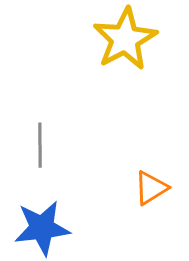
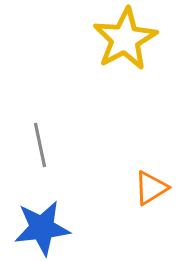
gray line: rotated 12 degrees counterclockwise
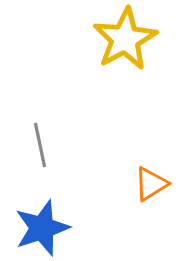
orange triangle: moved 4 px up
blue star: rotated 12 degrees counterclockwise
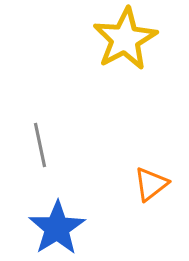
orange triangle: rotated 6 degrees counterclockwise
blue star: moved 15 px right; rotated 14 degrees counterclockwise
